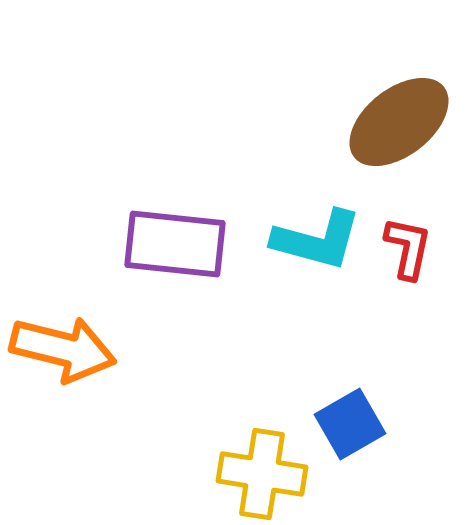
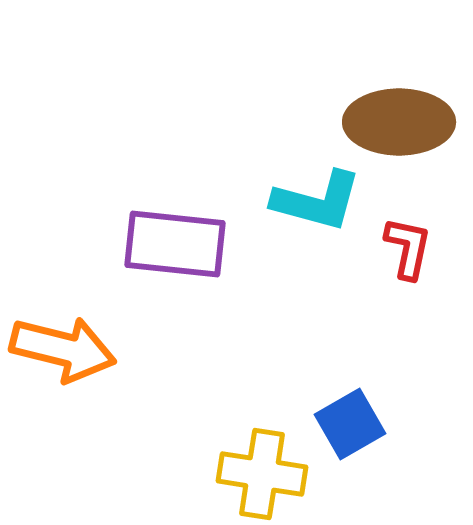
brown ellipse: rotated 38 degrees clockwise
cyan L-shape: moved 39 px up
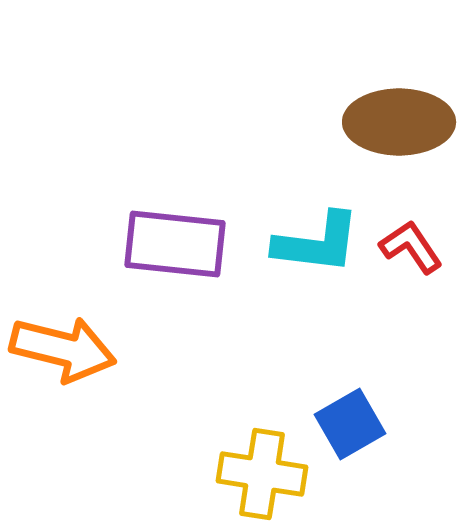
cyan L-shape: moved 42 px down; rotated 8 degrees counterclockwise
red L-shape: moved 3 px right, 1 px up; rotated 46 degrees counterclockwise
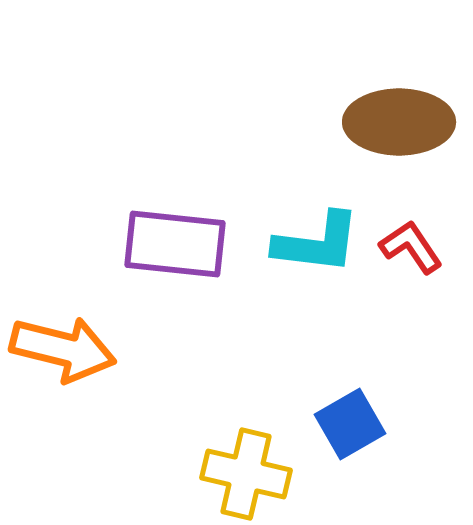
yellow cross: moved 16 px left; rotated 4 degrees clockwise
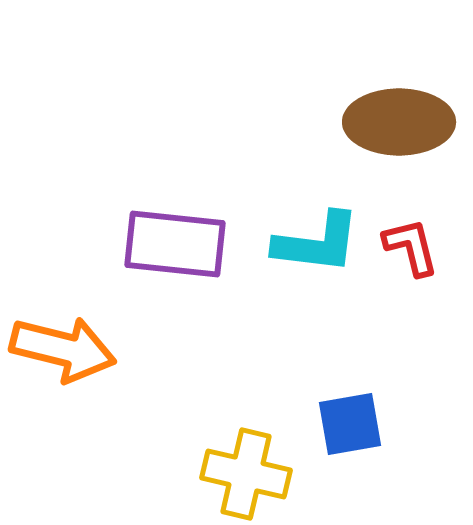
red L-shape: rotated 20 degrees clockwise
blue square: rotated 20 degrees clockwise
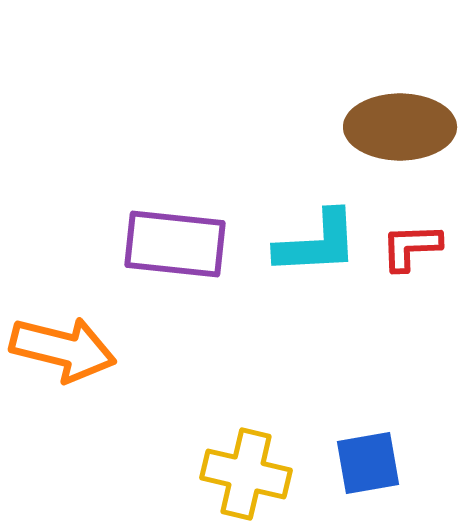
brown ellipse: moved 1 px right, 5 px down
cyan L-shape: rotated 10 degrees counterclockwise
red L-shape: rotated 78 degrees counterclockwise
blue square: moved 18 px right, 39 px down
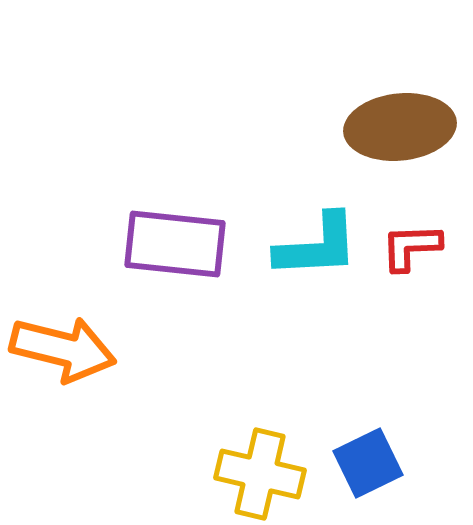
brown ellipse: rotated 6 degrees counterclockwise
cyan L-shape: moved 3 px down
blue square: rotated 16 degrees counterclockwise
yellow cross: moved 14 px right
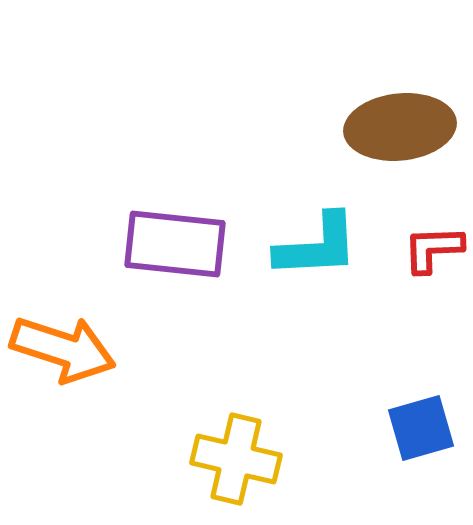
red L-shape: moved 22 px right, 2 px down
orange arrow: rotated 4 degrees clockwise
blue square: moved 53 px right, 35 px up; rotated 10 degrees clockwise
yellow cross: moved 24 px left, 15 px up
